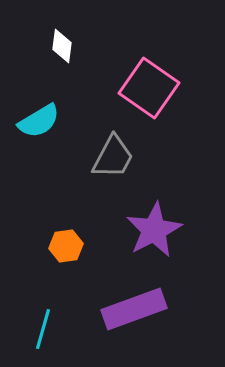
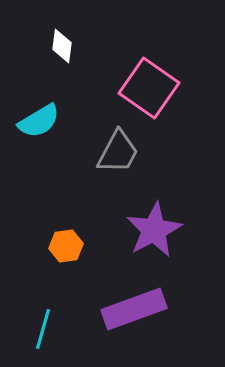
gray trapezoid: moved 5 px right, 5 px up
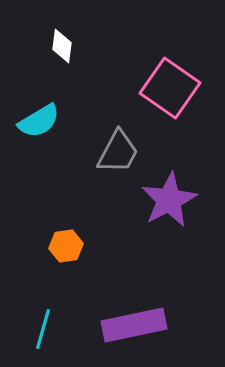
pink square: moved 21 px right
purple star: moved 15 px right, 30 px up
purple rectangle: moved 16 px down; rotated 8 degrees clockwise
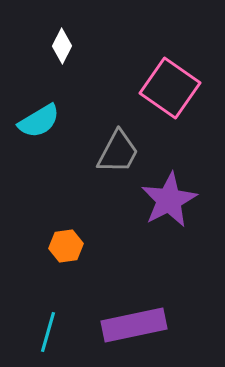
white diamond: rotated 20 degrees clockwise
cyan line: moved 5 px right, 3 px down
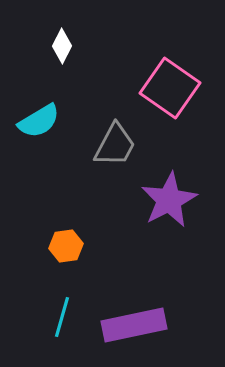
gray trapezoid: moved 3 px left, 7 px up
cyan line: moved 14 px right, 15 px up
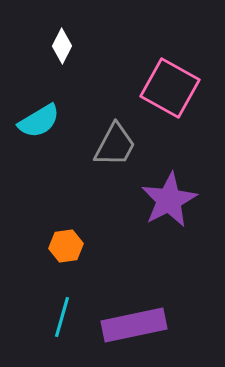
pink square: rotated 6 degrees counterclockwise
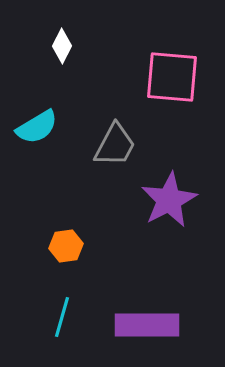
pink square: moved 2 px right, 11 px up; rotated 24 degrees counterclockwise
cyan semicircle: moved 2 px left, 6 px down
purple rectangle: moved 13 px right; rotated 12 degrees clockwise
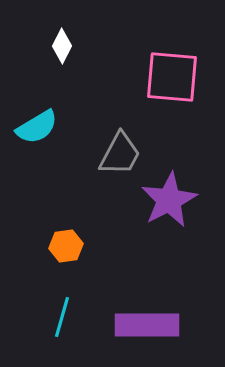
gray trapezoid: moved 5 px right, 9 px down
